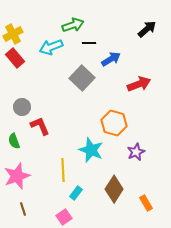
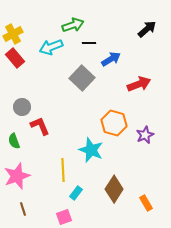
purple star: moved 9 px right, 17 px up
pink square: rotated 14 degrees clockwise
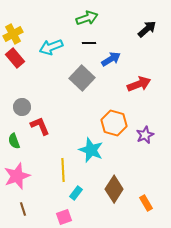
green arrow: moved 14 px right, 7 px up
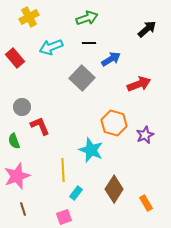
yellow cross: moved 16 px right, 17 px up
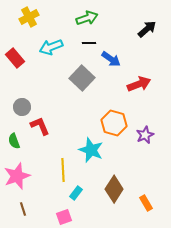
blue arrow: rotated 66 degrees clockwise
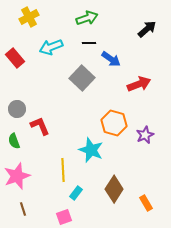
gray circle: moved 5 px left, 2 px down
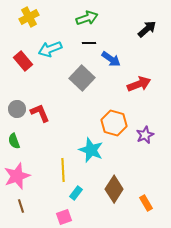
cyan arrow: moved 1 px left, 2 px down
red rectangle: moved 8 px right, 3 px down
red L-shape: moved 13 px up
brown line: moved 2 px left, 3 px up
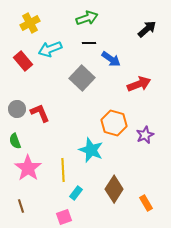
yellow cross: moved 1 px right, 6 px down
green semicircle: moved 1 px right
pink star: moved 11 px right, 8 px up; rotated 16 degrees counterclockwise
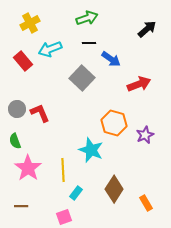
brown line: rotated 72 degrees counterclockwise
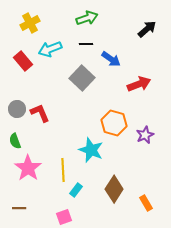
black line: moved 3 px left, 1 px down
cyan rectangle: moved 3 px up
brown line: moved 2 px left, 2 px down
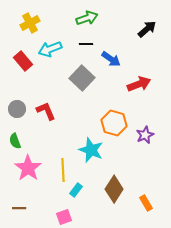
red L-shape: moved 6 px right, 2 px up
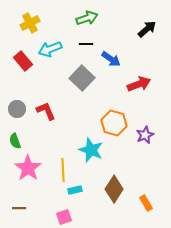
cyan rectangle: moved 1 px left; rotated 40 degrees clockwise
